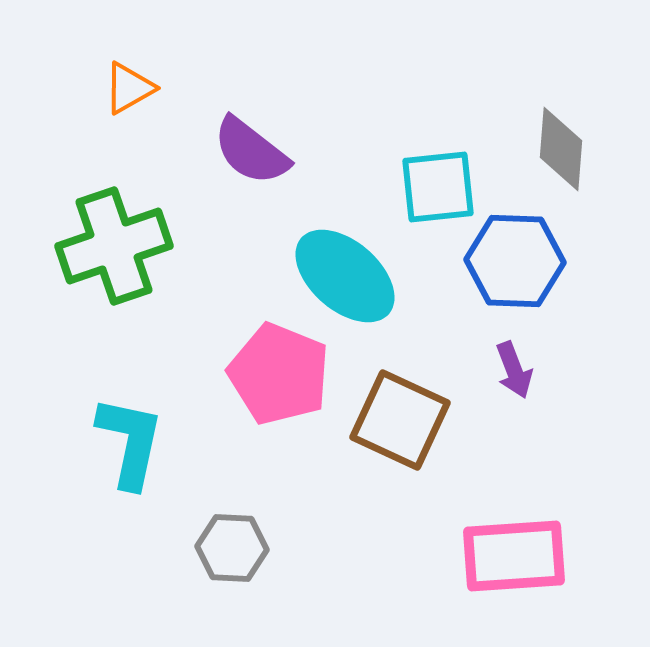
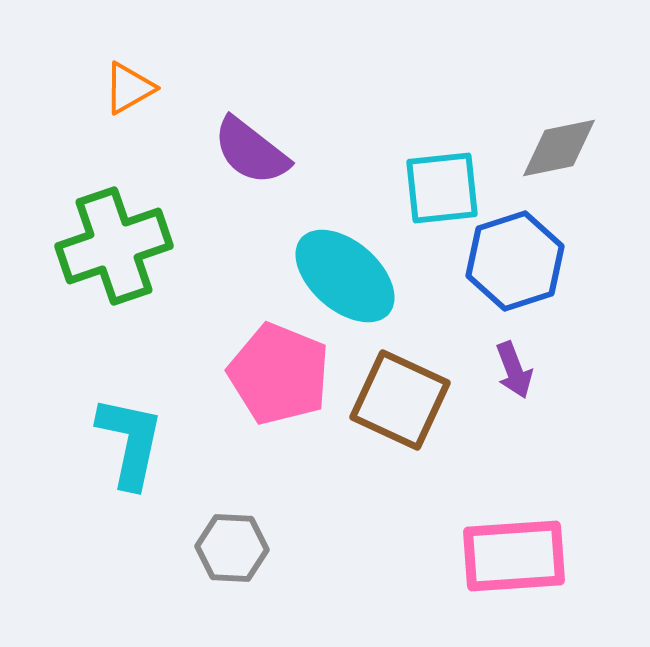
gray diamond: moved 2 px left, 1 px up; rotated 74 degrees clockwise
cyan square: moved 4 px right, 1 px down
blue hexagon: rotated 20 degrees counterclockwise
brown square: moved 20 px up
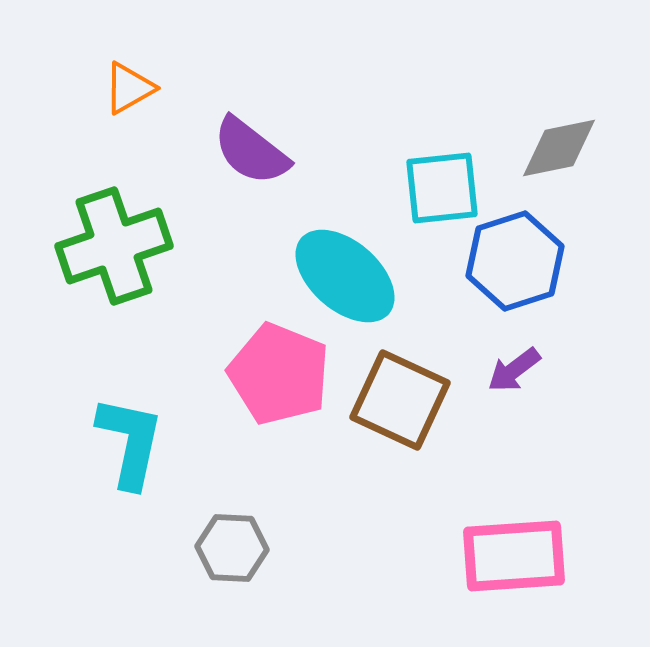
purple arrow: rotated 74 degrees clockwise
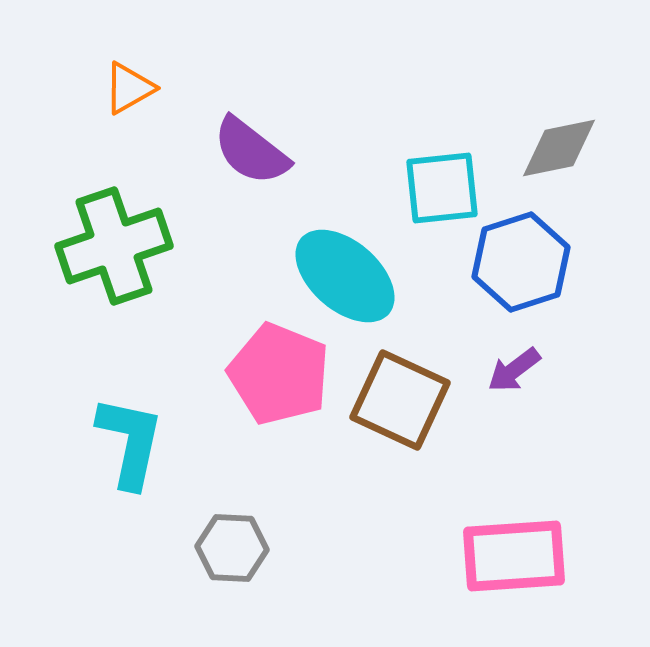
blue hexagon: moved 6 px right, 1 px down
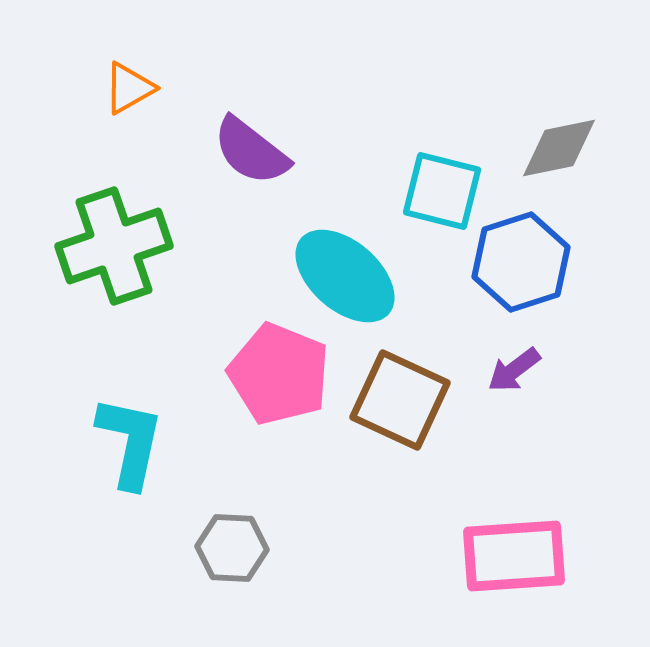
cyan square: moved 3 px down; rotated 20 degrees clockwise
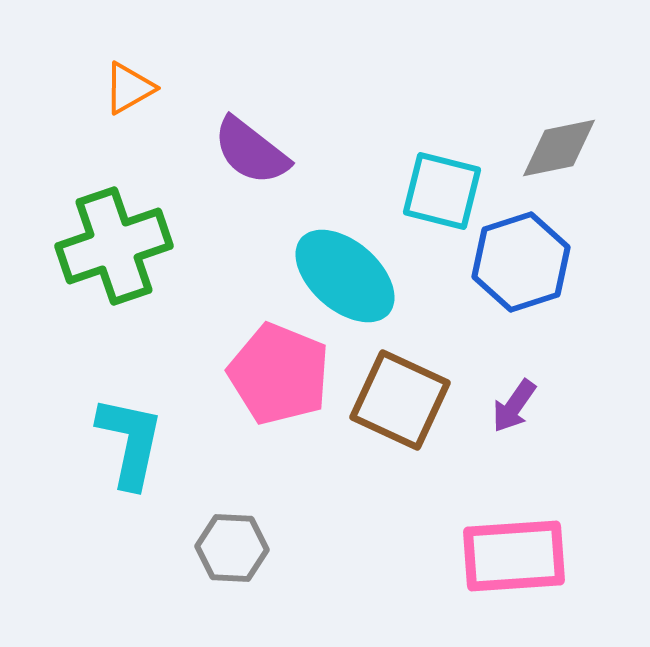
purple arrow: moved 36 px down; rotated 18 degrees counterclockwise
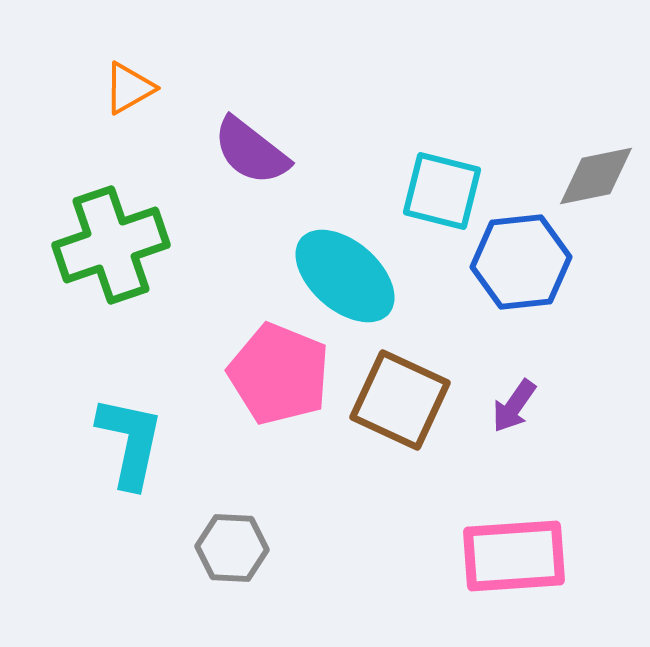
gray diamond: moved 37 px right, 28 px down
green cross: moved 3 px left, 1 px up
blue hexagon: rotated 12 degrees clockwise
